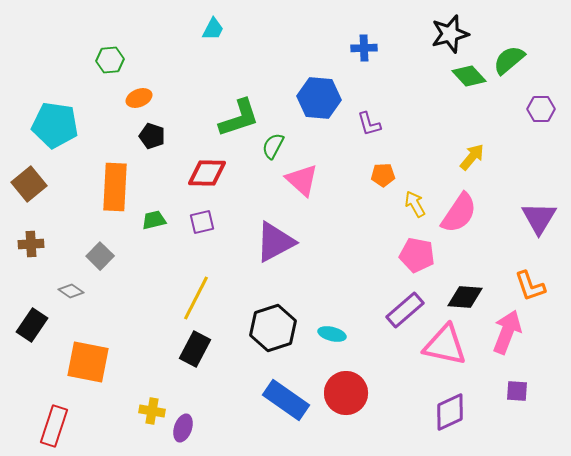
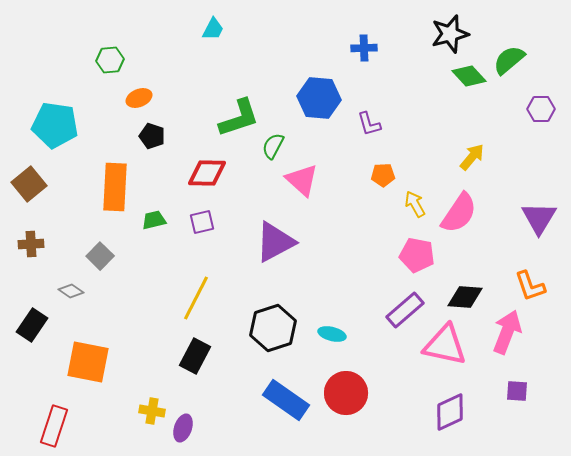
black rectangle at (195, 349): moved 7 px down
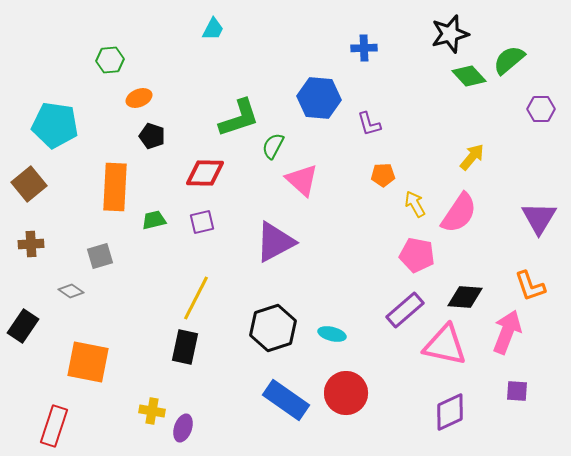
red diamond at (207, 173): moved 2 px left
gray square at (100, 256): rotated 28 degrees clockwise
black rectangle at (32, 325): moved 9 px left, 1 px down
black rectangle at (195, 356): moved 10 px left, 9 px up; rotated 16 degrees counterclockwise
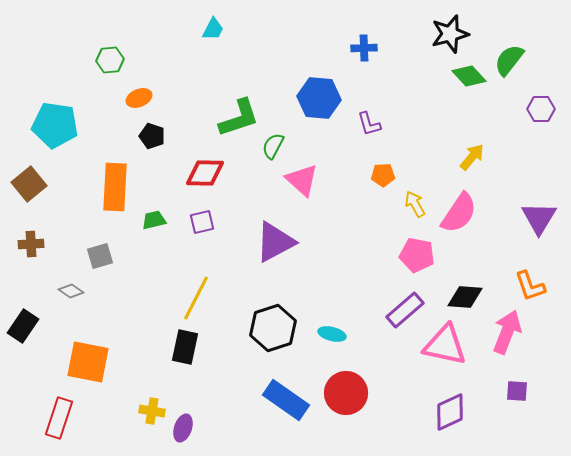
green semicircle at (509, 60): rotated 12 degrees counterclockwise
red rectangle at (54, 426): moved 5 px right, 8 px up
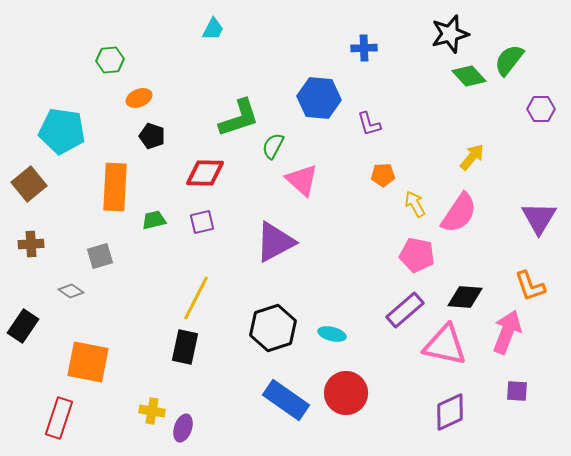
cyan pentagon at (55, 125): moved 7 px right, 6 px down
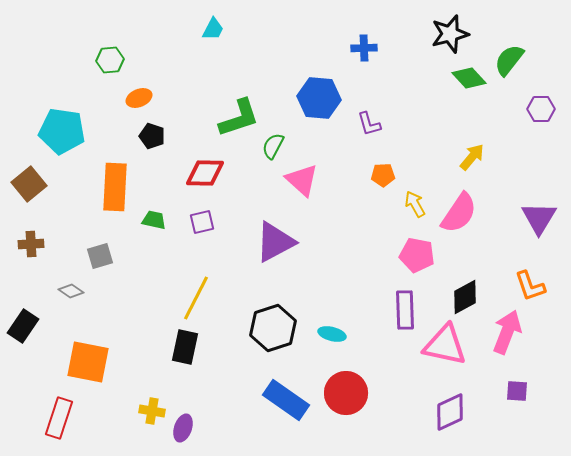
green diamond at (469, 76): moved 2 px down
green trapezoid at (154, 220): rotated 25 degrees clockwise
black diamond at (465, 297): rotated 33 degrees counterclockwise
purple rectangle at (405, 310): rotated 51 degrees counterclockwise
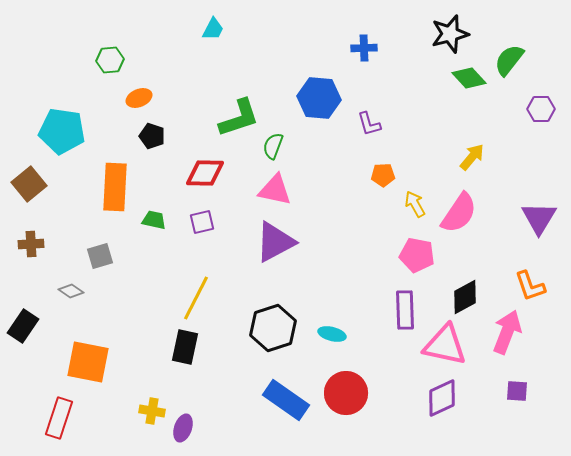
green semicircle at (273, 146): rotated 8 degrees counterclockwise
pink triangle at (302, 180): moved 27 px left, 10 px down; rotated 30 degrees counterclockwise
purple diamond at (450, 412): moved 8 px left, 14 px up
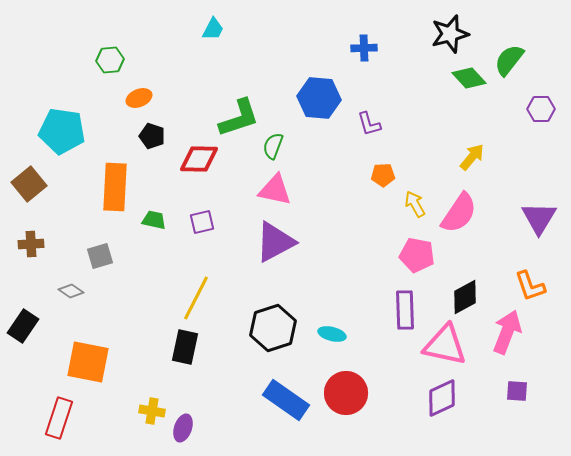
red diamond at (205, 173): moved 6 px left, 14 px up
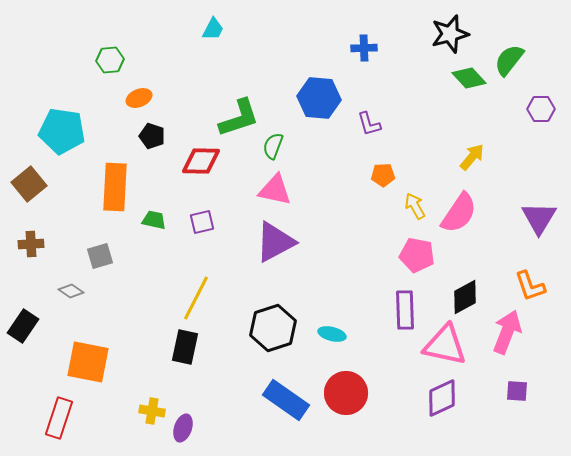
red diamond at (199, 159): moved 2 px right, 2 px down
yellow arrow at (415, 204): moved 2 px down
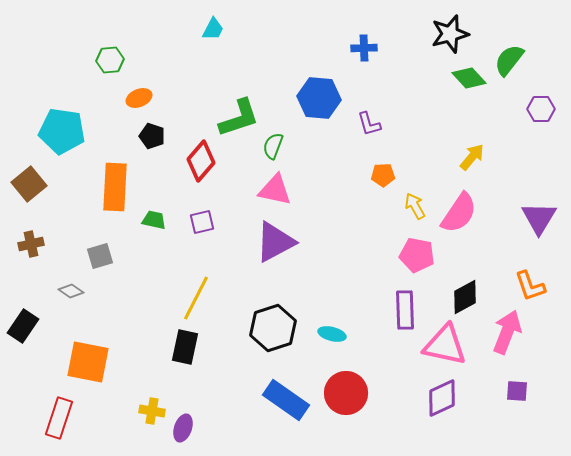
red diamond at (201, 161): rotated 51 degrees counterclockwise
brown cross at (31, 244): rotated 10 degrees counterclockwise
